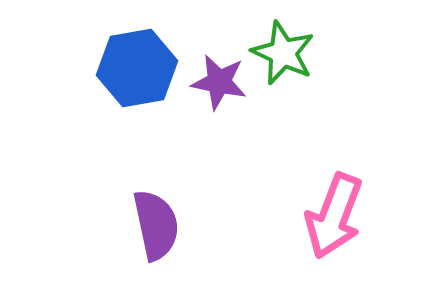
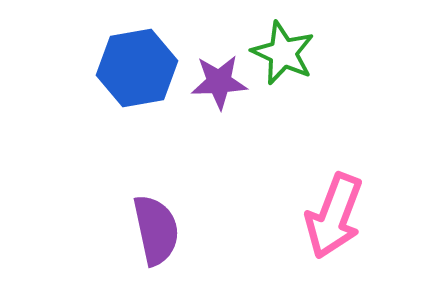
purple star: rotated 14 degrees counterclockwise
purple semicircle: moved 5 px down
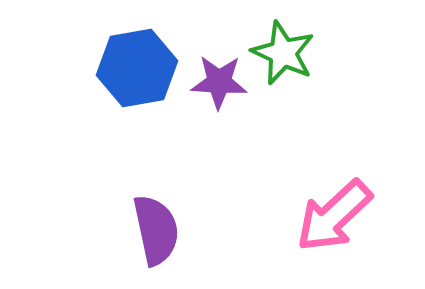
purple star: rotated 6 degrees clockwise
pink arrow: rotated 26 degrees clockwise
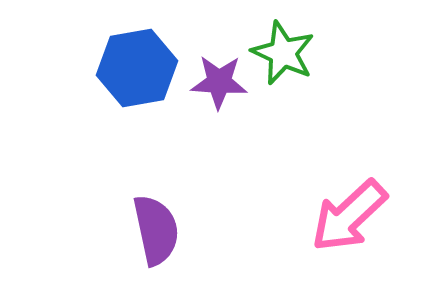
pink arrow: moved 15 px right
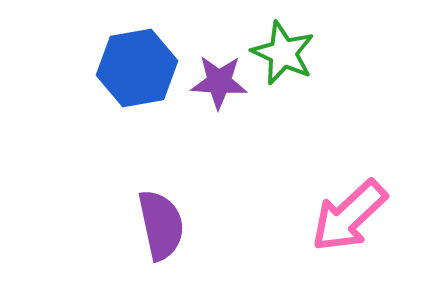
purple semicircle: moved 5 px right, 5 px up
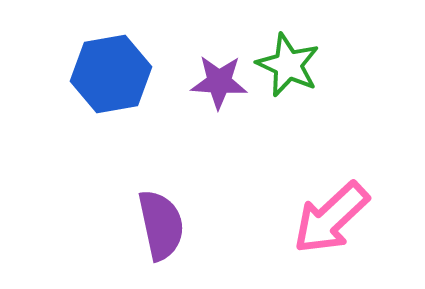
green star: moved 5 px right, 12 px down
blue hexagon: moved 26 px left, 6 px down
pink arrow: moved 18 px left, 2 px down
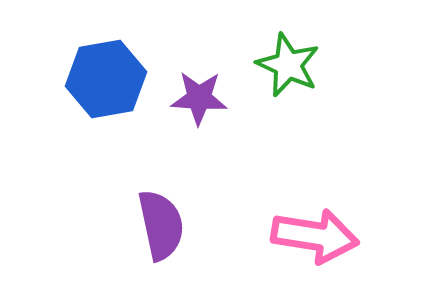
blue hexagon: moved 5 px left, 5 px down
purple star: moved 20 px left, 16 px down
pink arrow: moved 16 px left, 18 px down; rotated 128 degrees counterclockwise
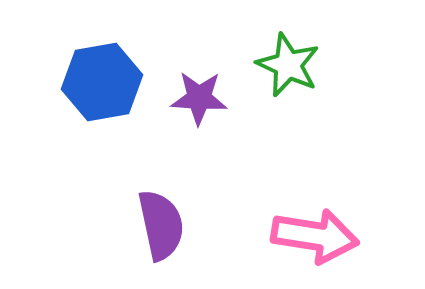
blue hexagon: moved 4 px left, 3 px down
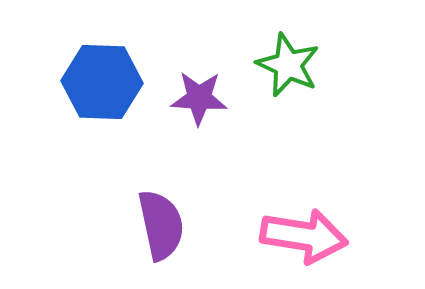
blue hexagon: rotated 12 degrees clockwise
pink arrow: moved 11 px left
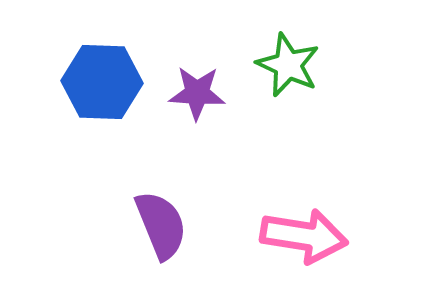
purple star: moved 2 px left, 5 px up
purple semicircle: rotated 10 degrees counterclockwise
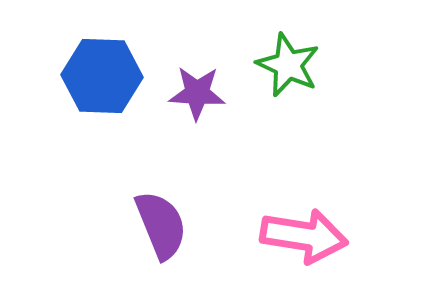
blue hexagon: moved 6 px up
